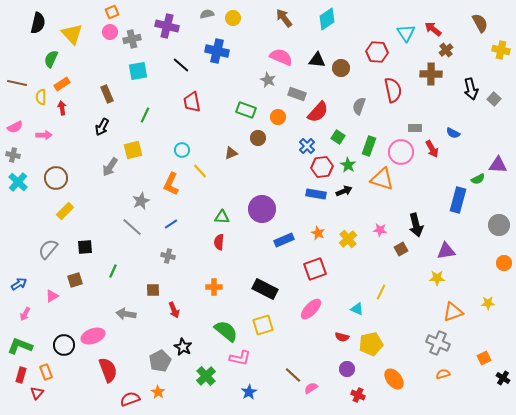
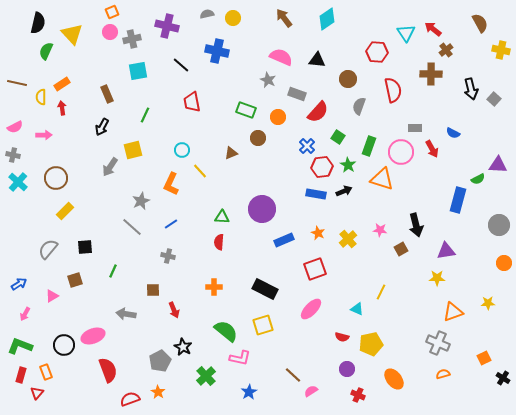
green semicircle at (51, 59): moved 5 px left, 8 px up
brown circle at (341, 68): moved 7 px right, 11 px down
pink semicircle at (311, 388): moved 3 px down
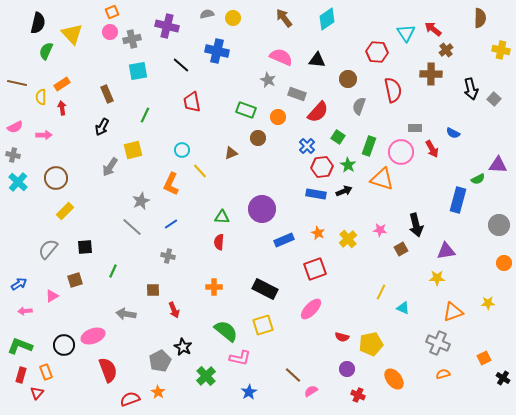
brown semicircle at (480, 23): moved 5 px up; rotated 30 degrees clockwise
cyan triangle at (357, 309): moved 46 px right, 1 px up
pink arrow at (25, 314): moved 3 px up; rotated 56 degrees clockwise
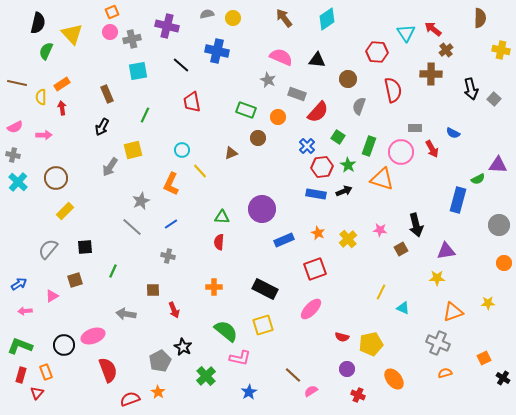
orange semicircle at (443, 374): moved 2 px right, 1 px up
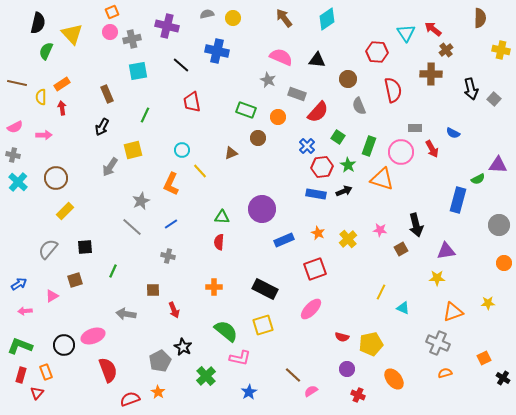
gray semicircle at (359, 106): rotated 42 degrees counterclockwise
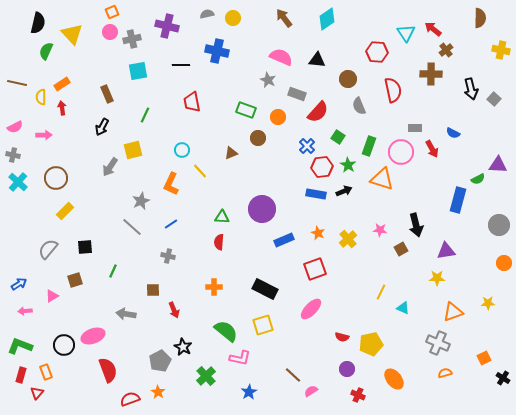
black line at (181, 65): rotated 42 degrees counterclockwise
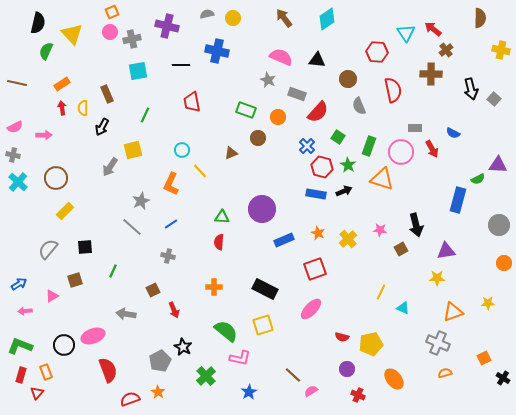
yellow semicircle at (41, 97): moved 42 px right, 11 px down
red hexagon at (322, 167): rotated 20 degrees clockwise
brown square at (153, 290): rotated 24 degrees counterclockwise
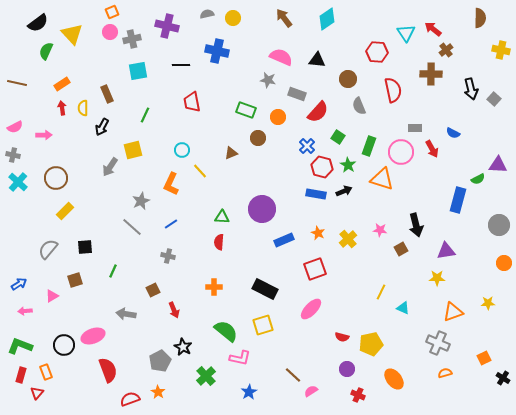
black semicircle at (38, 23): rotated 40 degrees clockwise
gray star at (268, 80): rotated 14 degrees counterclockwise
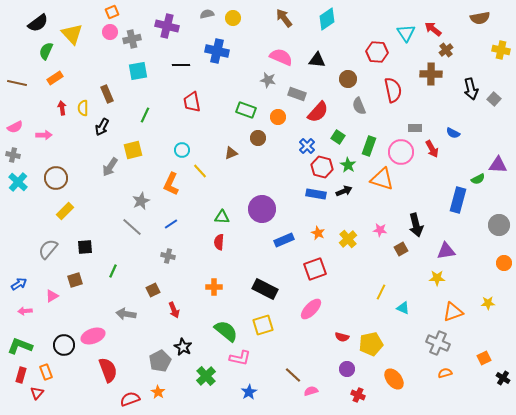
brown semicircle at (480, 18): rotated 78 degrees clockwise
orange rectangle at (62, 84): moved 7 px left, 6 px up
pink semicircle at (311, 391): rotated 16 degrees clockwise
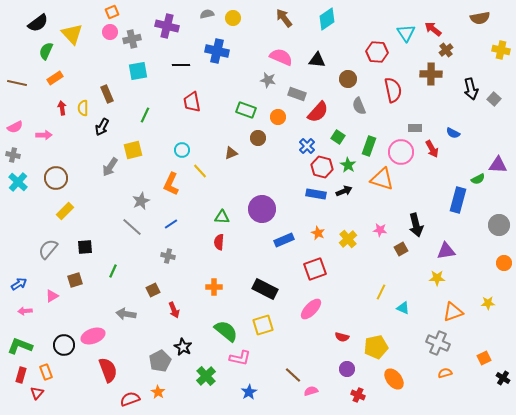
yellow pentagon at (371, 344): moved 5 px right, 3 px down
